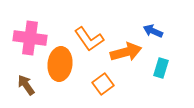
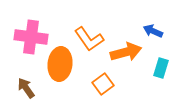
pink cross: moved 1 px right, 1 px up
brown arrow: moved 3 px down
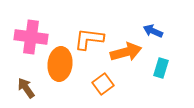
orange L-shape: rotated 132 degrees clockwise
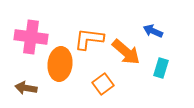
orange arrow: rotated 56 degrees clockwise
brown arrow: rotated 45 degrees counterclockwise
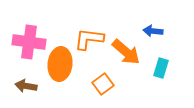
blue arrow: rotated 18 degrees counterclockwise
pink cross: moved 2 px left, 5 px down
brown arrow: moved 2 px up
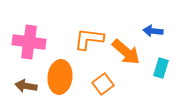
orange ellipse: moved 13 px down
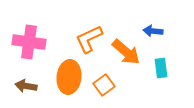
orange L-shape: rotated 32 degrees counterclockwise
cyan rectangle: rotated 24 degrees counterclockwise
orange ellipse: moved 9 px right
orange square: moved 1 px right, 1 px down
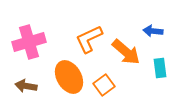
pink cross: rotated 24 degrees counterclockwise
cyan rectangle: moved 1 px left
orange ellipse: rotated 36 degrees counterclockwise
